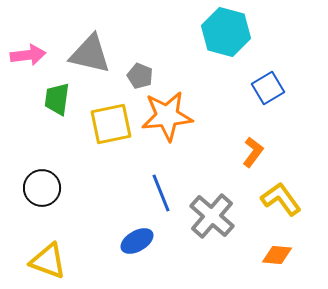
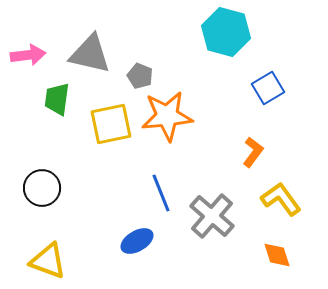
orange diamond: rotated 68 degrees clockwise
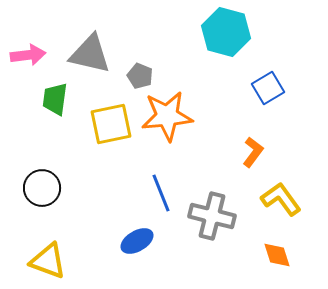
green trapezoid: moved 2 px left
gray cross: rotated 27 degrees counterclockwise
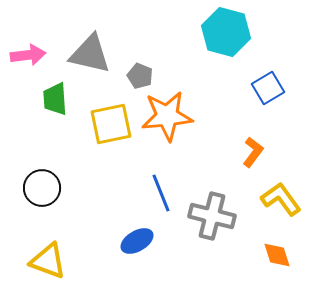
green trapezoid: rotated 12 degrees counterclockwise
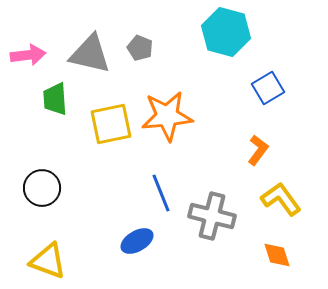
gray pentagon: moved 28 px up
orange L-shape: moved 5 px right, 2 px up
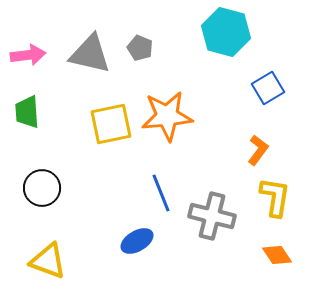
green trapezoid: moved 28 px left, 13 px down
yellow L-shape: moved 6 px left, 2 px up; rotated 45 degrees clockwise
orange diamond: rotated 16 degrees counterclockwise
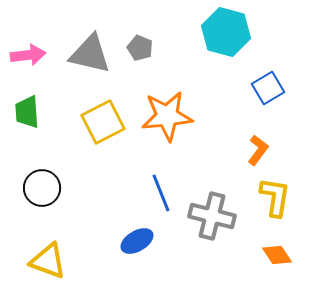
yellow square: moved 8 px left, 2 px up; rotated 15 degrees counterclockwise
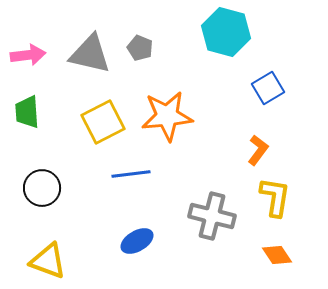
blue line: moved 30 px left, 19 px up; rotated 75 degrees counterclockwise
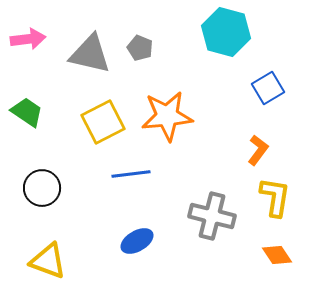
pink arrow: moved 16 px up
green trapezoid: rotated 128 degrees clockwise
